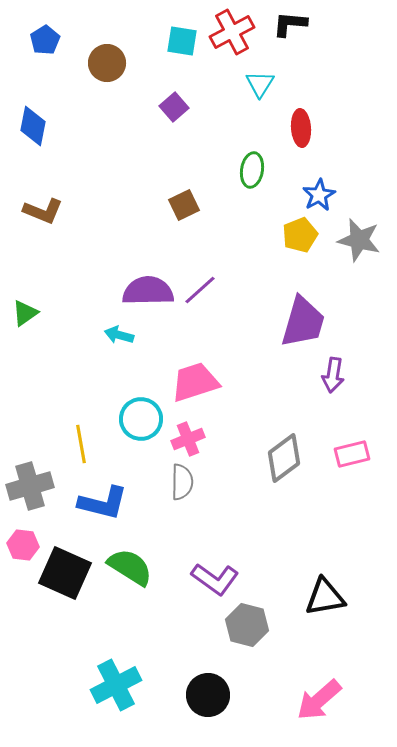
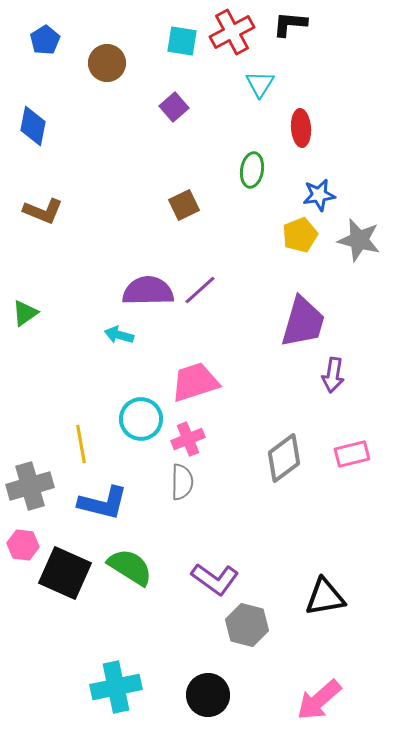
blue star: rotated 20 degrees clockwise
cyan cross: moved 2 px down; rotated 15 degrees clockwise
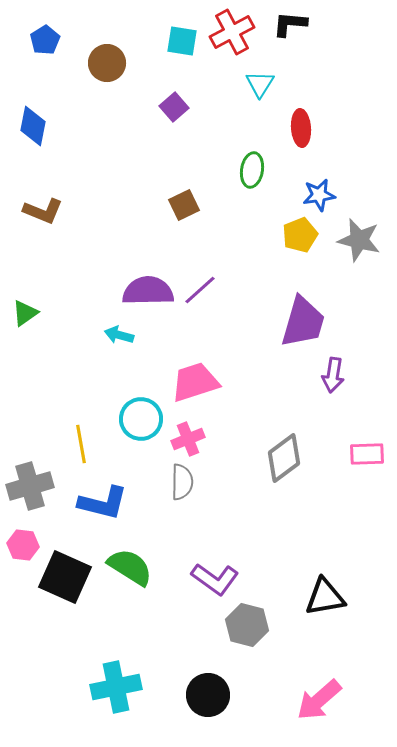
pink rectangle: moved 15 px right; rotated 12 degrees clockwise
black square: moved 4 px down
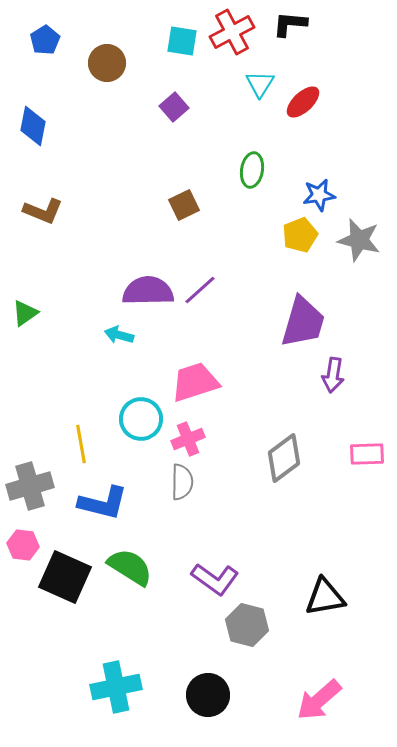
red ellipse: moved 2 px right, 26 px up; rotated 51 degrees clockwise
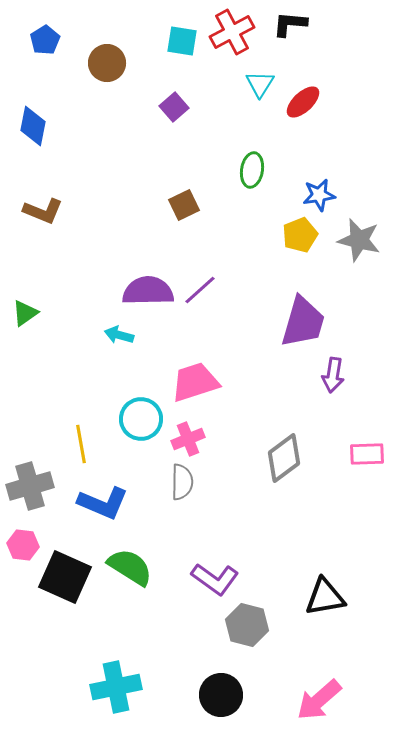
blue L-shape: rotated 9 degrees clockwise
black circle: moved 13 px right
